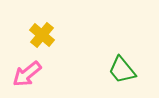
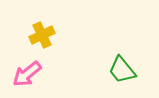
yellow cross: rotated 25 degrees clockwise
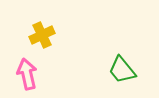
pink arrow: rotated 116 degrees clockwise
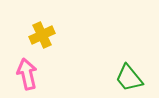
green trapezoid: moved 7 px right, 8 px down
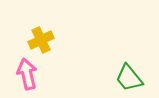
yellow cross: moved 1 px left, 5 px down
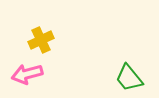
pink arrow: rotated 92 degrees counterclockwise
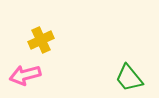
pink arrow: moved 2 px left, 1 px down
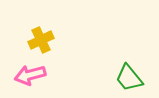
pink arrow: moved 5 px right
